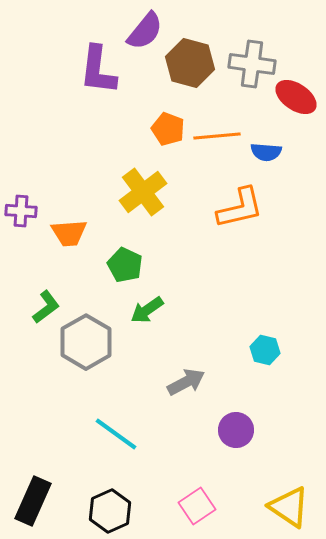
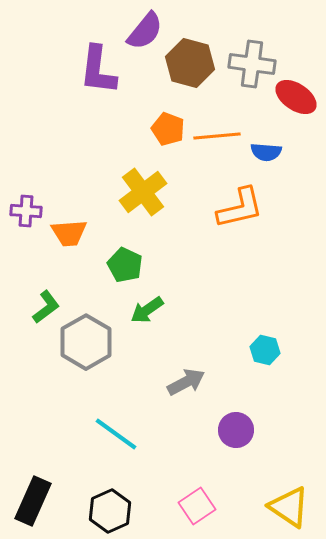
purple cross: moved 5 px right
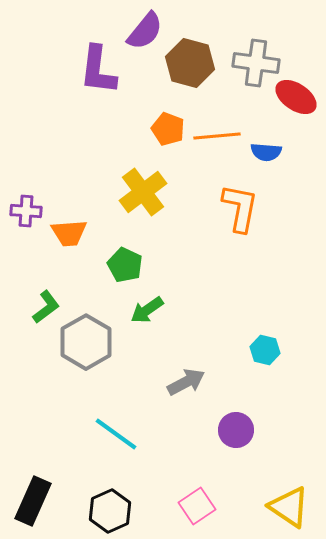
gray cross: moved 4 px right, 1 px up
orange L-shape: rotated 66 degrees counterclockwise
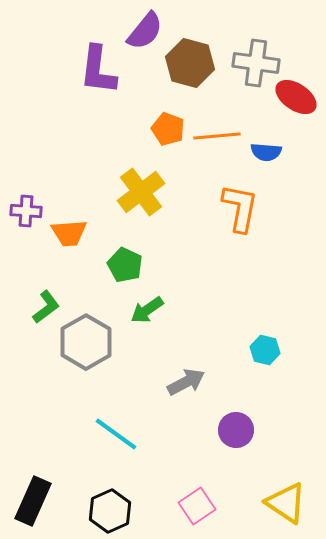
yellow cross: moved 2 px left
yellow triangle: moved 3 px left, 4 px up
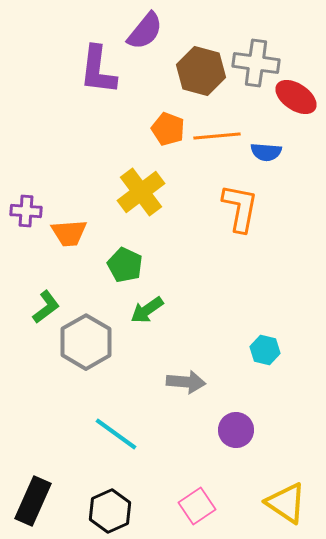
brown hexagon: moved 11 px right, 8 px down
gray arrow: rotated 33 degrees clockwise
